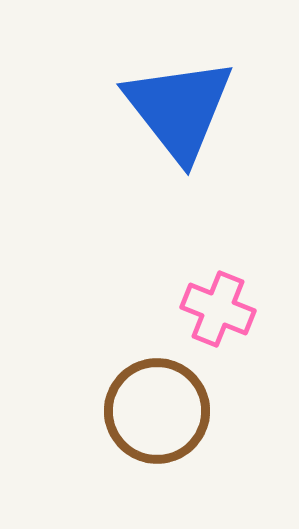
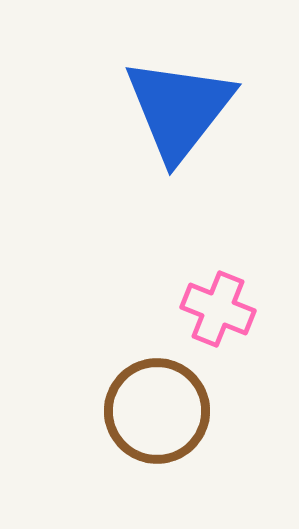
blue triangle: rotated 16 degrees clockwise
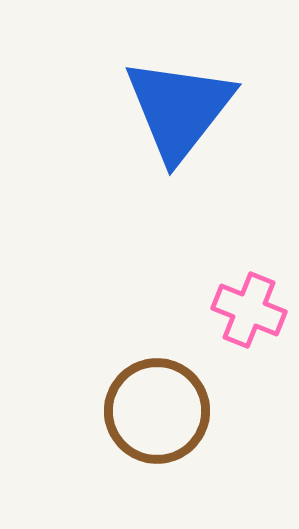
pink cross: moved 31 px right, 1 px down
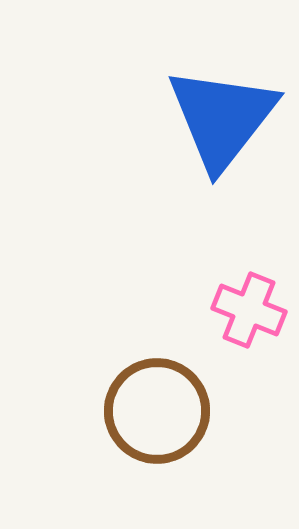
blue triangle: moved 43 px right, 9 px down
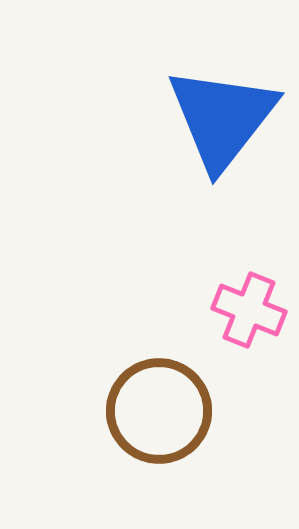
brown circle: moved 2 px right
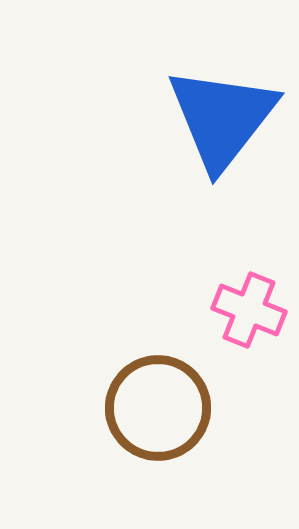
brown circle: moved 1 px left, 3 px up
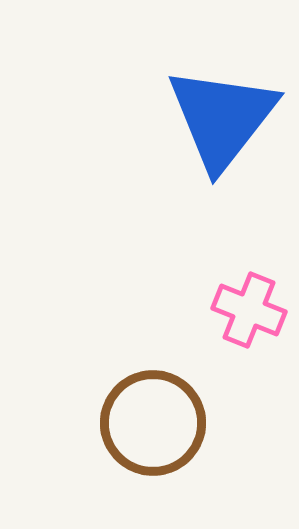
brown circle: moved 5 px left, 15 px down
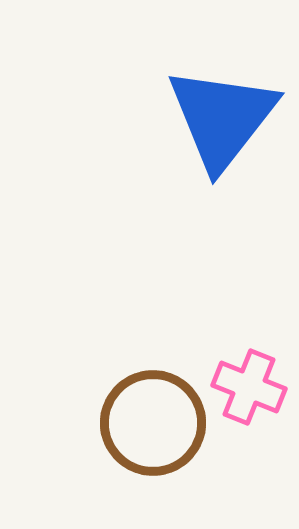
pink cross: moved 77 px down
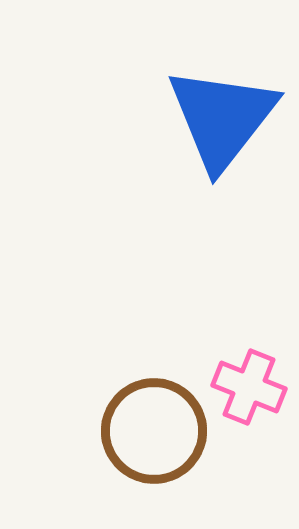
brown circle: moved 1 px right, 8 px down
